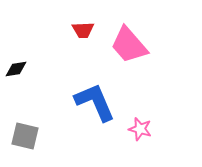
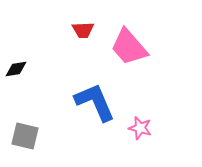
pink trapezoid: moved 2 px down
pink star: moved 1 px up
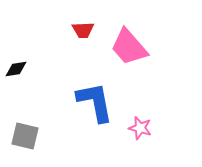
blue L-shape: rotated 12 degrees clockwise
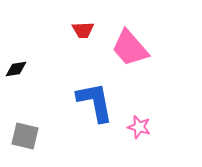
pink trapezoid: moved 1 px right, 1 px down
pink star: moved 1 px left, 1 px up
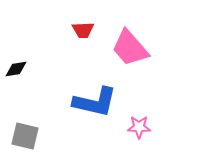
blue L-shape: rotated 114 degrees clockwise
pink star: rotated 15 degrees counterclockwise
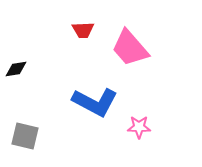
blue L-shape: rotated 15 degrees clockwise
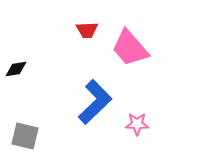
red trapezoid: moved 4 px right
blue L-shape: rotated 72 degrees counterclockwise
pink star: moved 2 px left, 3 px up
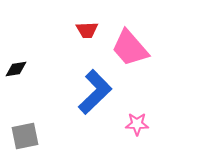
blue L-shape: moved 10 px up
gray square: rotated 24 degrees counterclockwise
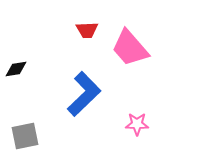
blue L-shape: moved 11 px left, 2 px down
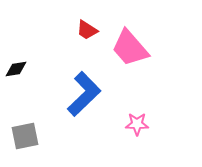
red trapezoid: rotated 35 degrees clockwise
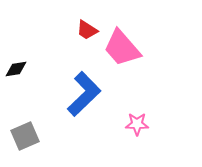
pink trapezoid: moved 8 px left
gray square: rotated 12 degrees counterclockwise
